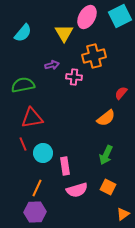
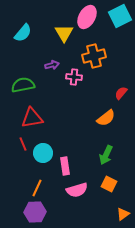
orange square: moved 1 px right, 3 px up
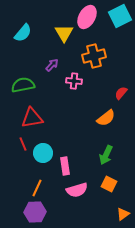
purple arrow: rotated 32 degrees counterclockwise
pink cross: moved 4 px down
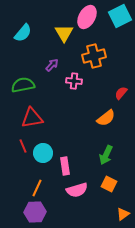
red line: moved 2 px down
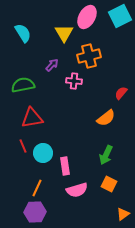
cyan semicircle: rotated 72 degrees counterclockwise
orange cross: moved 5 px left
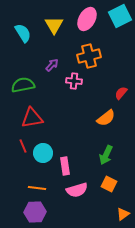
pink ellipse: moved 2 px down
yellow triangle: moved 10 px left, 8 px up
orange line: rotated 72 degrees clockwise
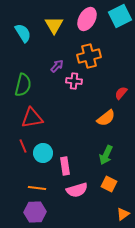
purple arrow: moved 5 px right, 1 px down
green semicircle: rotated 115 degrees clockwise
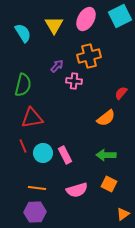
pink ellipse: moved 1 px left
green arrow: rotated 66 degrees clockwise
pink rectangle: moved 11 px up; rotated 18 degrees counterclockwise
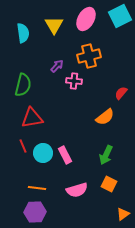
cyan semicircle: rotated 24 degrees clockwise
orange semicircle: moved 1 px left, 1 px up
green arrow: rotated 66 degrees counterclockwise
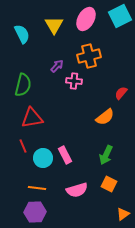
cyan semicircle: moved 1 px left, 1 px down; rotated 18 degrees counterclockwise
cyan circle: moved 5 px down
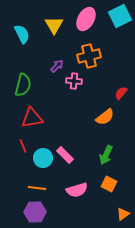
pink rectangle: rotated 18 degrees counterclockwise
